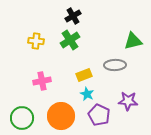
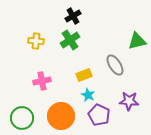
green triangle: moved 4 px right
gray ellipse: rotated 60 degrees clockwise
cyan star: moved 1 px right, 1 px down
purple star: moved 1 px right
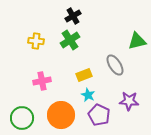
orange circle: moved 1 px up
